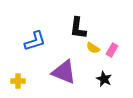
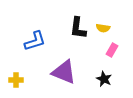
yellow semicircle: moved 10 px right, 20 px up; rotated 24 degrees counterclockwise
yellow cross: moved 2 px left, 1 px up
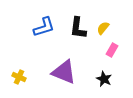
yellow semicircle: rotated 120 degrees clockwise
blue L-shape: moved 9 px right, 14 px up
yellow cross: moved 3 px right, 3 px up; rotated 24 degrees clockwise
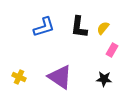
black L-shape: moved 1 px right, 1 px up
purple triangle: moved 4 px left, 5 px down; rotated 12 degrees clockwise
black star: rotated 21 degrees counterclockwise
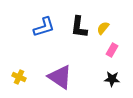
black star: moved 8 px right
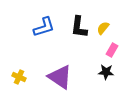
black star: moved 6 px left, 7 px up
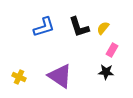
black L-shape: rotated 25 degrees counterclockwise
purple triangle: moved 1 px up
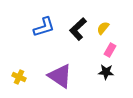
black L-shape: moved 1 px left, 2 px down; rotated 65 degrees clockwise
pink rectangle: moved 2 px left
